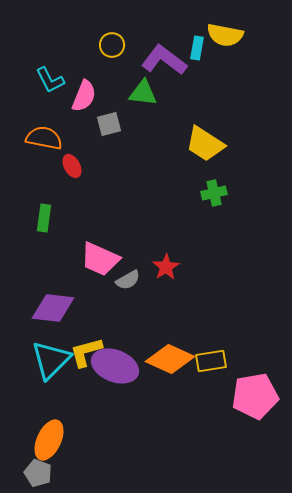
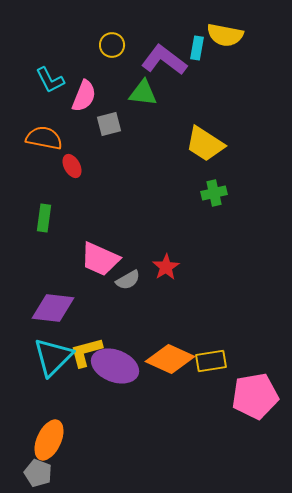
cyan triangle: moved 2 px right, 3 px up
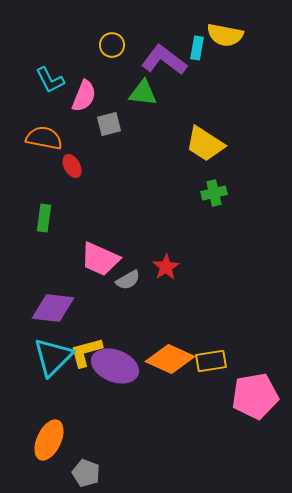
gray pentagon: moved 48 px right
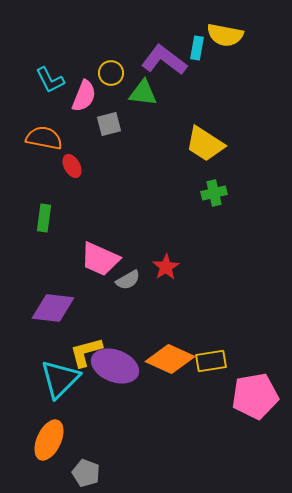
yellow circle: moved 1 px left, 28 px down
cyan triangle: moved 7 px right, 22 px down
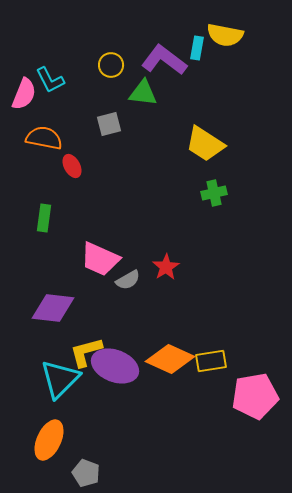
yellow circle: moved 8 px up
pink semicircle: moved 60 px left, 2 px up
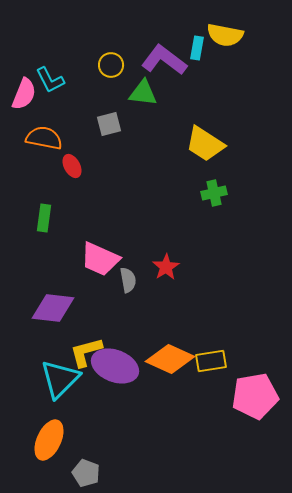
gray semicircle: rotated 70 degrees counterclockwise
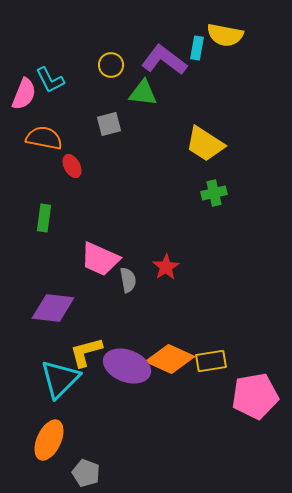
purple ellipse: moved 12 px right
